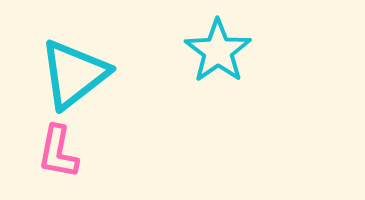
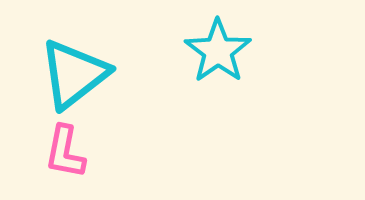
pink L-shape: moved 7 px right
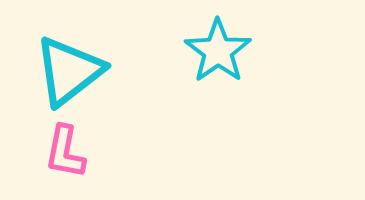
cyan triangle: moved 5 px left, 3 px up
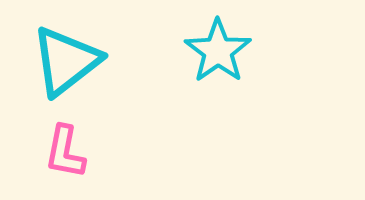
cyan triangle: moved 3 px left, 10 px up
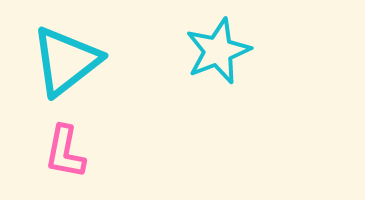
cyan star: rotated 14 degrees clockwise
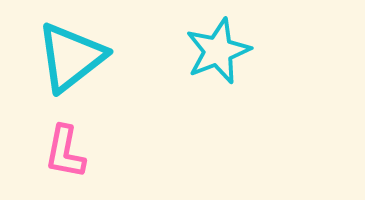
cyan triangle: moved 5 px right, 4 px up
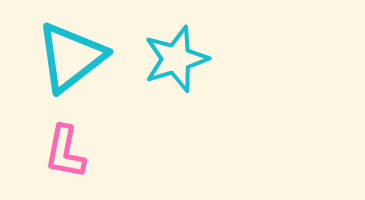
cyan star: moved 42 px left, 8 px down; rotated 4 degrees clockwise
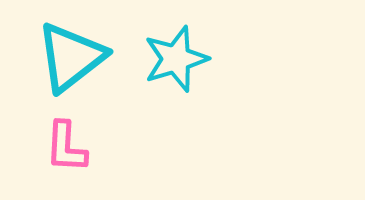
pink L-shape: moved 1 px right, 5 px up; rotated 8 degrees counterclockwise
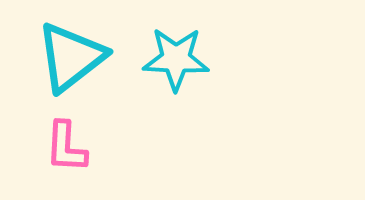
cyan star: rotated 20 degrees clockwise
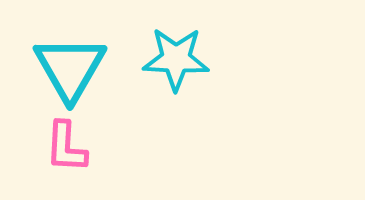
cyan triangle: moved 1 px left, 11 px down; rotated 22 degrees counterclockwise
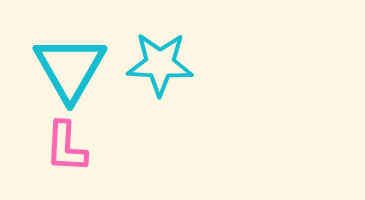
cyan star: moved 16 px left, 5 px down
